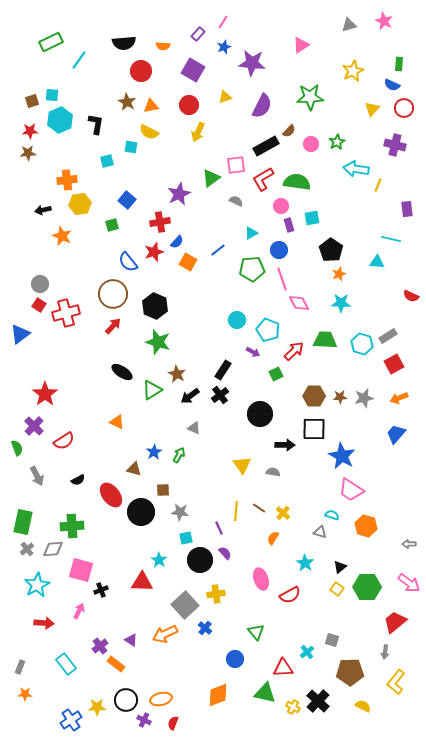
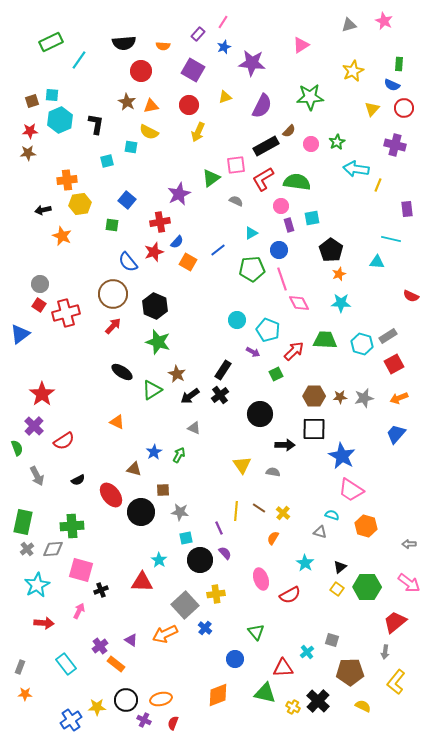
green square at (112, 225): rotated 24 degrees clockwise
red star at (45, 394): moved 3 px left
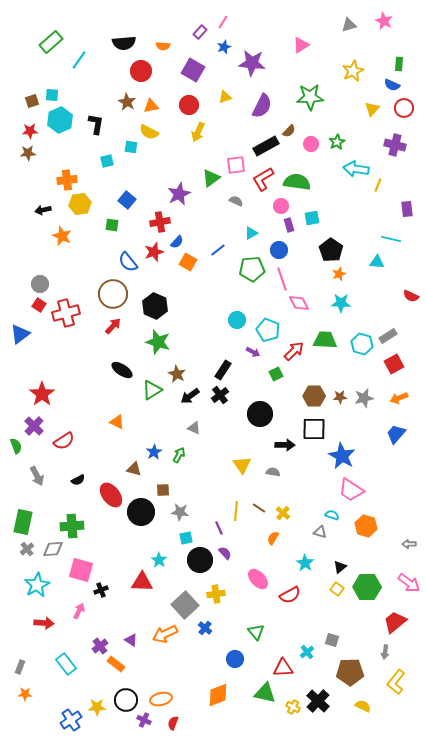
purple rectangle at (198, 34): moved 2 px right, 2 px up
green rectangle at (51, 42): rotated 15 degrees counterclockwise
black ellipse at (122, 372): moved 2 px up
green semicircle at (17, 448): moved 1 px left, 2 px up
pink ellipse at (261, 579): moved 3 px left; rotated 25 degrees counterclockwise
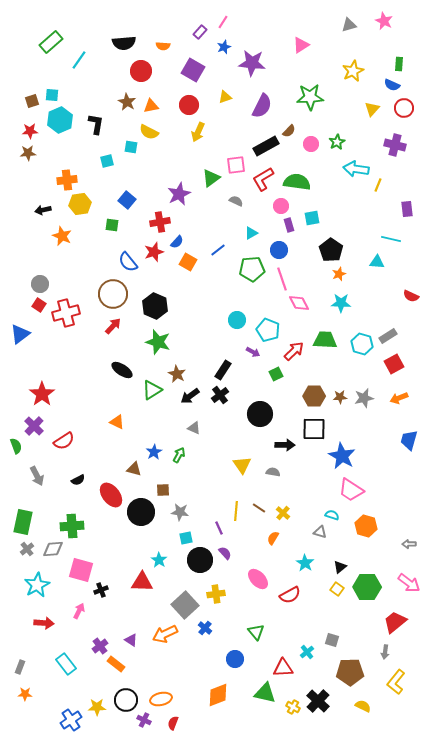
blue trapezoid at (396, 434): moved 13 px right, 6 px down; rotated 25 degrees counterclockwise
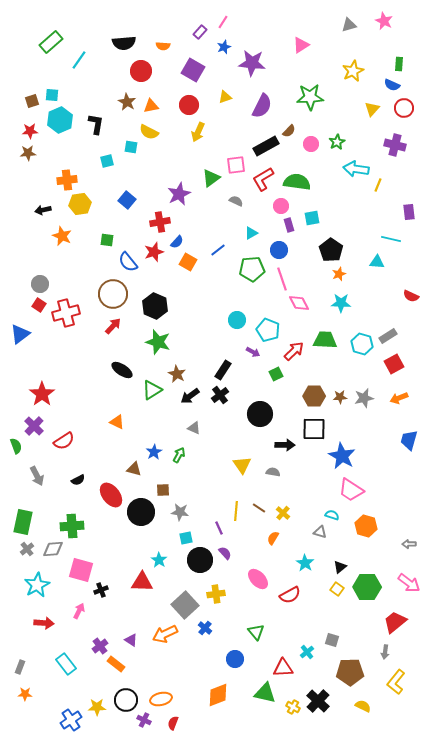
purple rectangle at (407, 209): moved 2 px right, 3 px down
green square at (112, 225): moved 5 px left, 15 px down
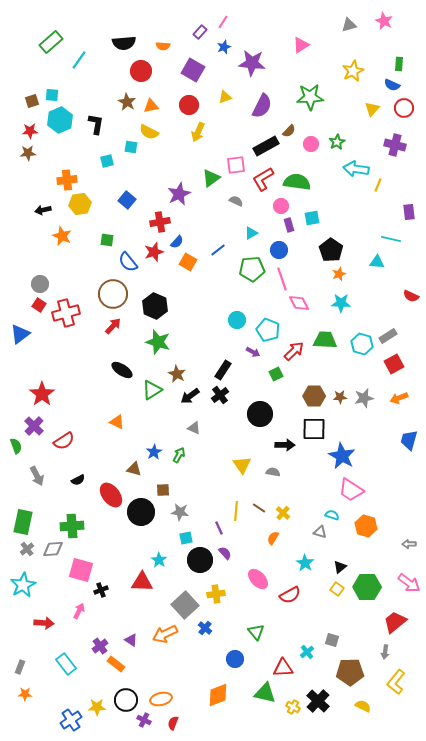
cyan star at (37, 585): moved 14 px left
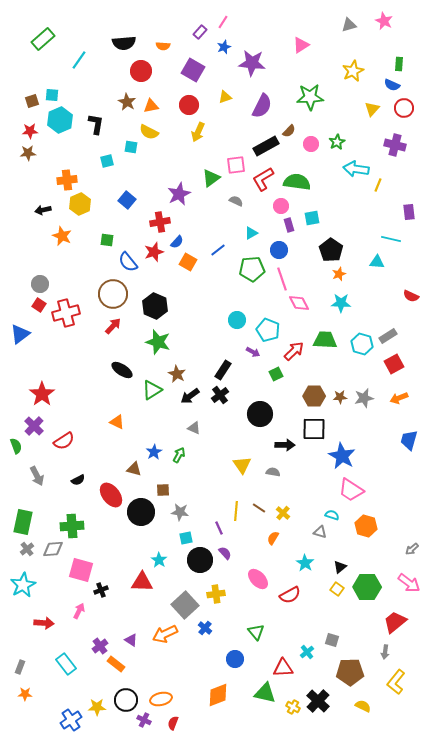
green rectangle at (51, 42): moved 8 px left, 3 px up
yellow hexagon at (80, 204): rotated 15 degrees counterclockwise
gray arrow at (409, 544): moved 3 px right, 5 px down; rotated 40 degrees counterclockwise
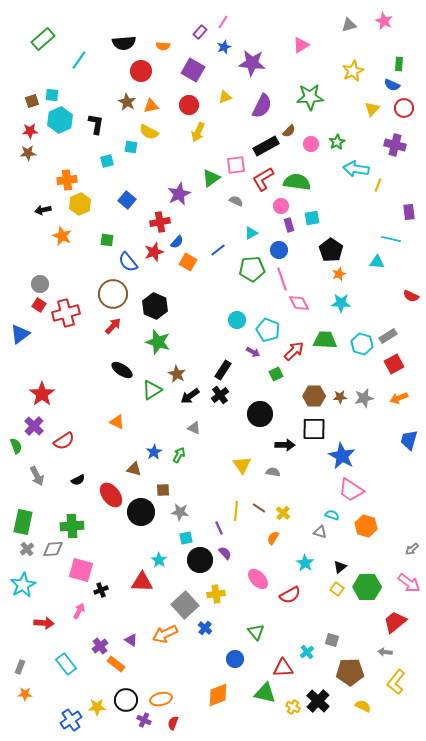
gray arrow at (385, 652): rotated 88 degrees clockwise
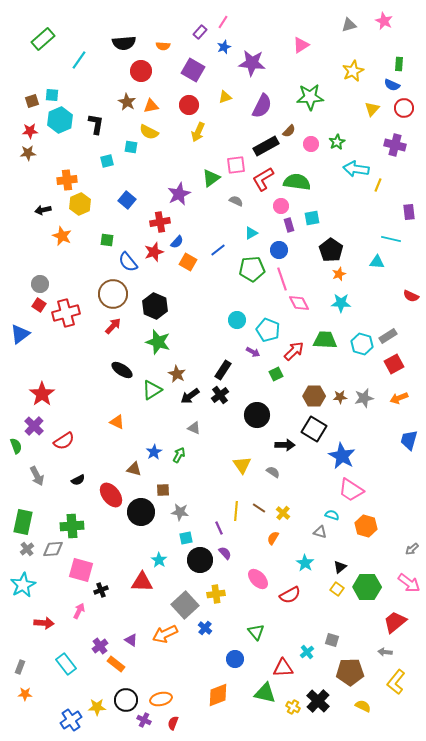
black circle at (260, 414): moved 3 px left, 1 px down
black square at (314, 429): rotated 30 degrees clockwise
gray semicircle at (273, 472): rotated 24 degrees clockwise
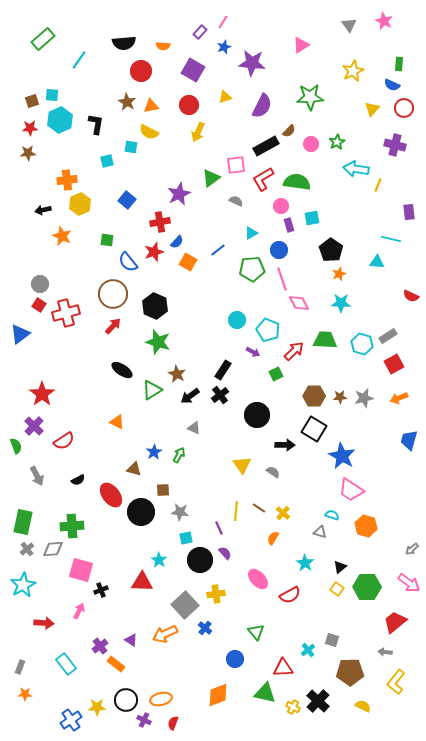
gray triangle at (349, 25): rotated 49 degrees counterclockwise
red star at (30, 131): moved 3 px up
cyan cross at (307, 652): moved 1 px right, 2 px up
